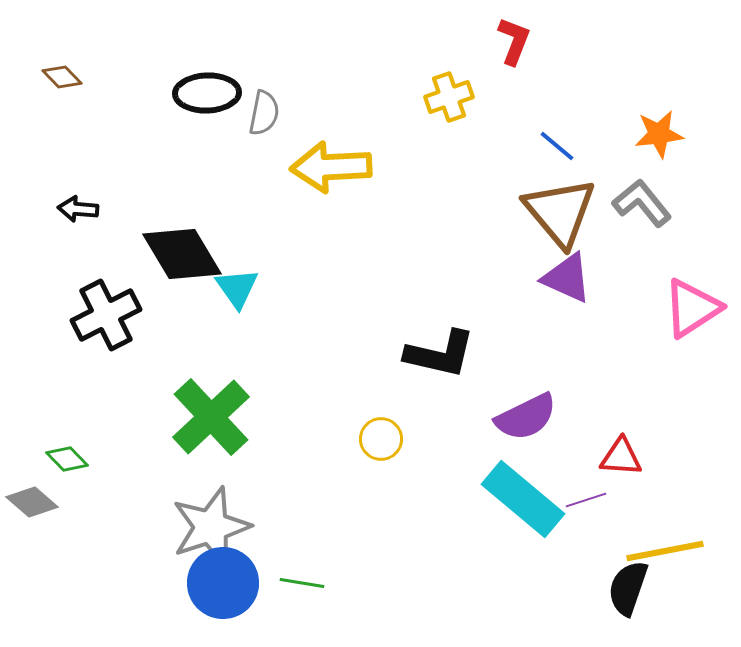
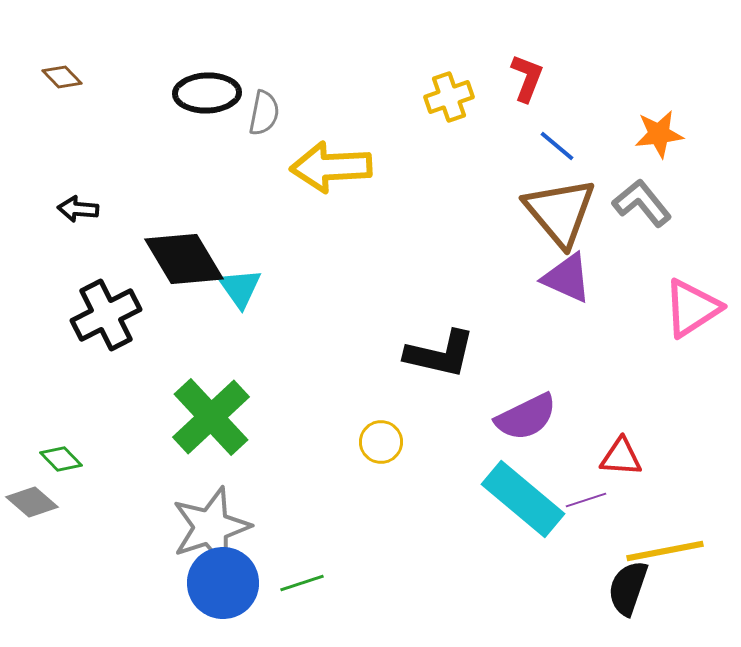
red L-shape: moved 13 px right, 37 px down
black diamond: moved 2 px right, 5 px down
cyan triangle: moved 3 px right
yellow circle: moved 3 px down
green diamond: moved 6 px left
green line: rotated 27 degrees counterclockwise
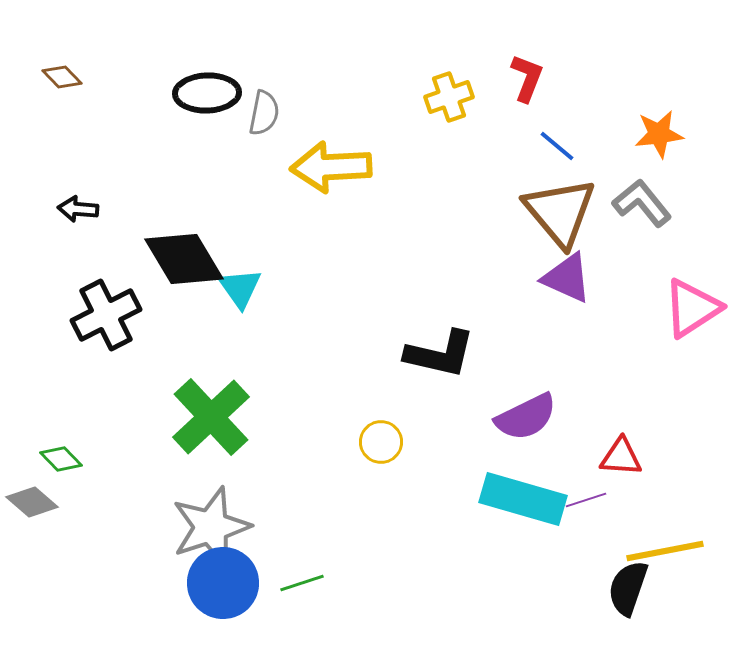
cyan rectangle: rotated 24 degrees counterclockwise
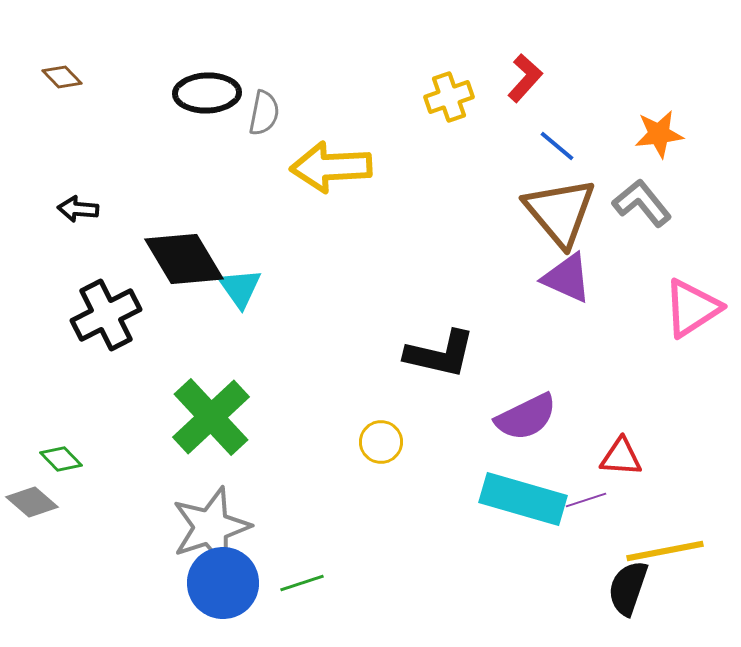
red L-shape: moved 2 px left; rotated 21 degrees clockwise
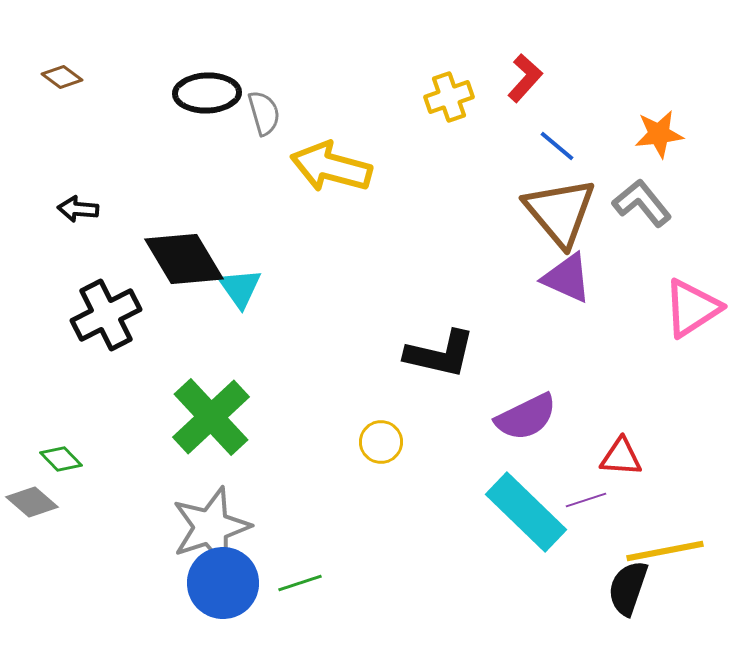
brown diamond: rotated 9 degrees counterclockwise
gray semicircle: rotated 27 degrees counterclockwise
yellow arrow: rotated 18 degrees clockwise
cyan rectangle: moved 3 px right, 13 px down; rotated 28 degrees clockwise
green line: moved 2 px left
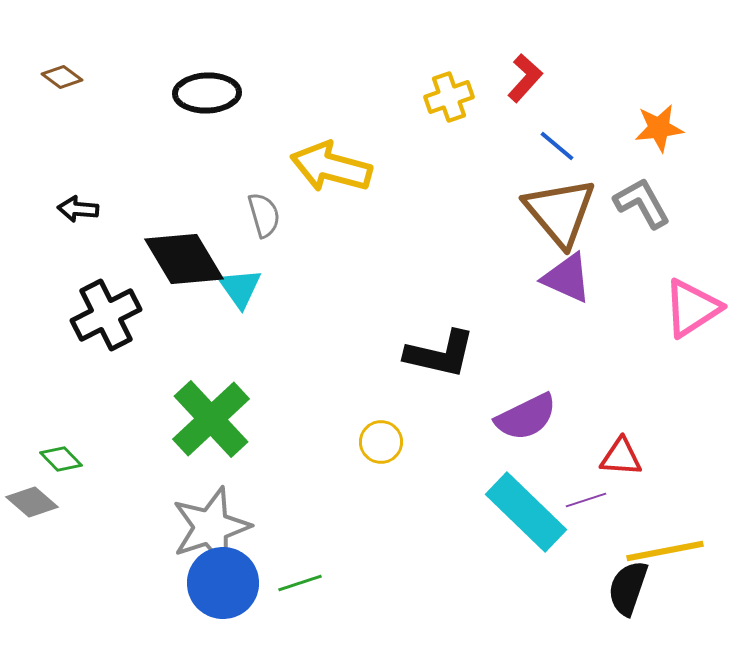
gray semicircle: moved 102 px down
orange star: moved 6 px up
gray L-shape: rotated 10 degrees clockwise
green cross: moved 2 px down
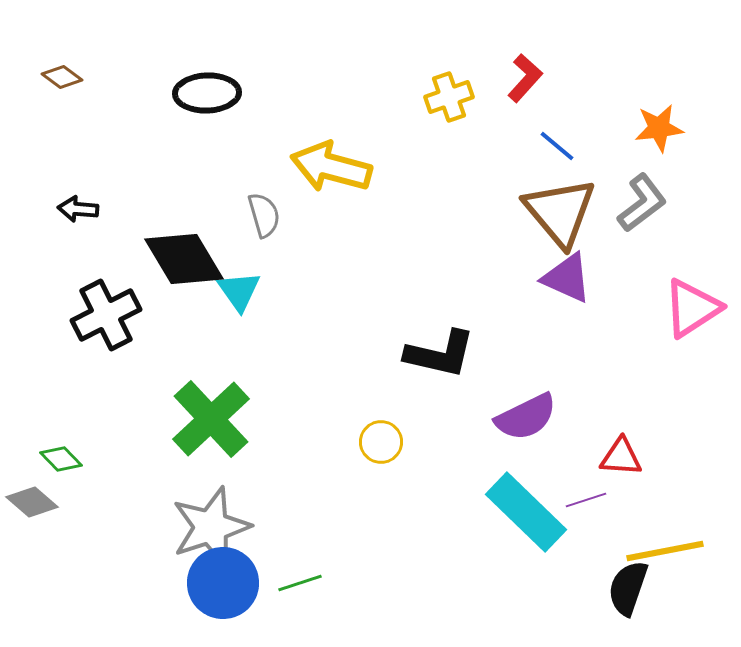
gray L-shape: rotated 82 degrees clockwise
cyan triangle: moved 1 px left, 3 px down
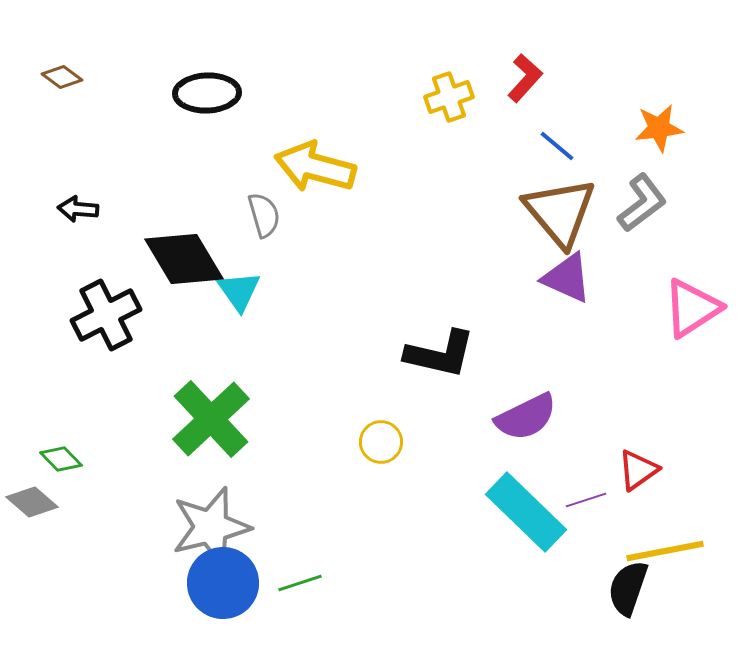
yellow arrow: moved 16 px left
red triangle: moved 17 px right, 13 px down; rotated 39 degrees counterclockwise
gray star: rotated 4 degrees clockwise
